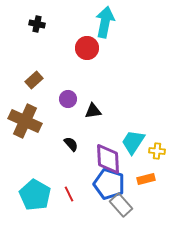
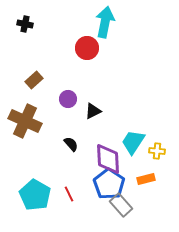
black cross: moved 12 px left
black triangle: rotated 18 degrees counterclockwise
blue pentagon: rotated 16 degrees clockwise
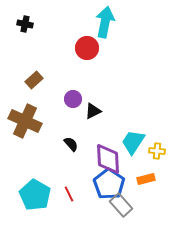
purple circle: moved 5 px right
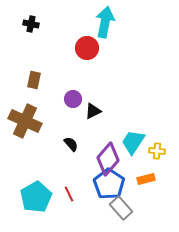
black cross: moved 6 px right
brown rectangle: rotated 36 degrees counterclockwise
purple diamond: rotated 44 degrees clockwise
cyan pentagon: moved 1 px right, 2 px down; rotated 12 degrees clockwise
gray rectangle: moved 3 px down
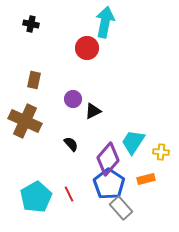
yellow cross: moved 4 px right, 1 px down
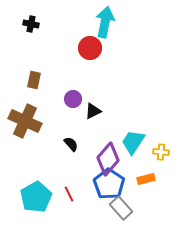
red circle: moved 3 px right
